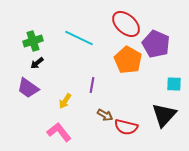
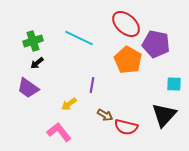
purple pentagon: rotated 12 degrees counterclockwise
yellow arrow: moved 4 px right, 3 px down; rotated 21 degrees clockwise
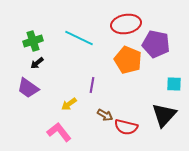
red ellipse: rotated 52 degrees counterclockwise
orange pentagon: rotated 8 degrees counterclockwise
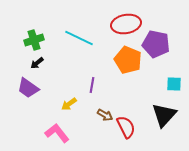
green cross: moved 1 px right, 1 px up
red semicircle: rotated 130 degrees counterclockwise
pink L-shape: moved 2 px left, 1 px down
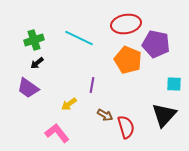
red semicircle: rotated 10 degrees clockwise
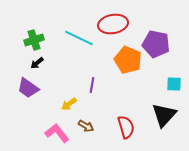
red ellipse: moved 13 px left
brown arrow: moved 19 px left, 11 px down
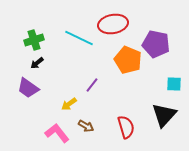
purple line: rotated 28 degrees clockwise
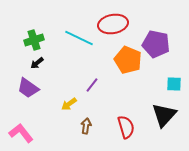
brown arrow: rotated 112 degrees counterclockwise
pink L-shape: moved 36 px left
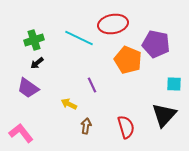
purple line: rotated 63 degrees counterclockwise
yellow arrow: rotated 63 degrees clockwise
